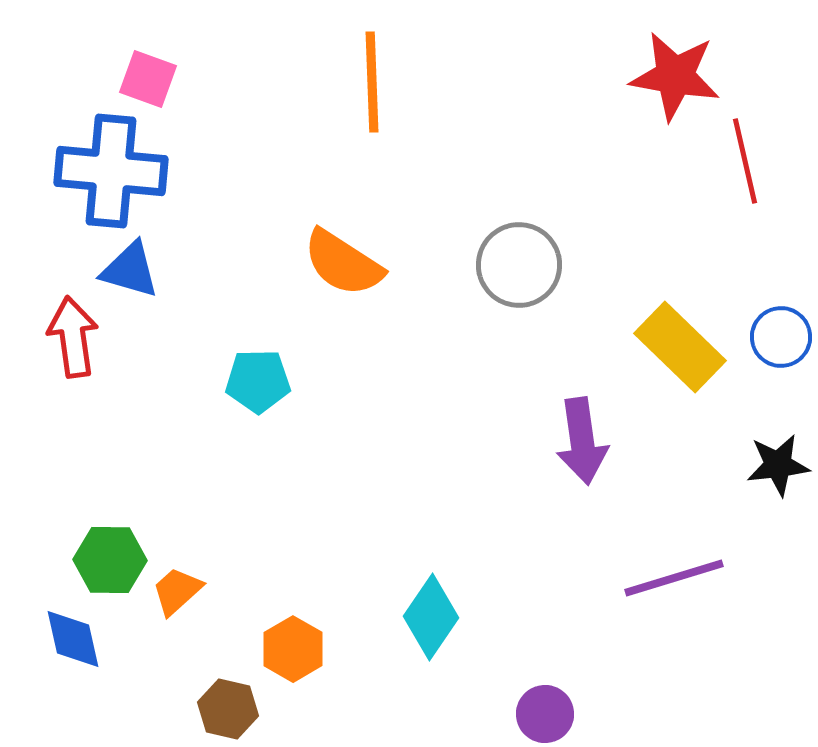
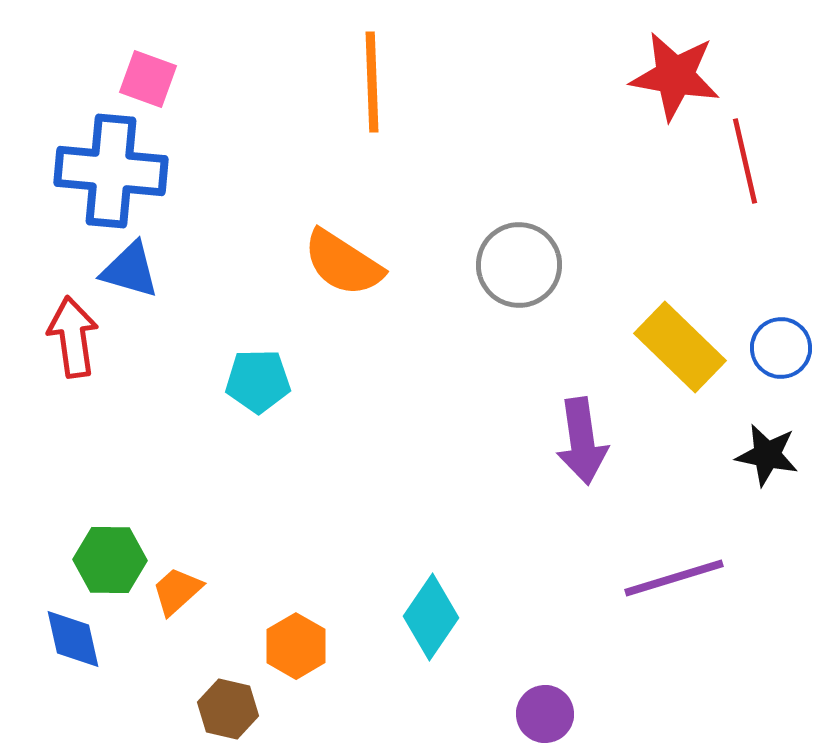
blue circle: moved 11 px down
black star: moved 11 px left, 10 px up; rotated 18 degrees clockwise
orange hexagon: moved 3 px right, 3 px up
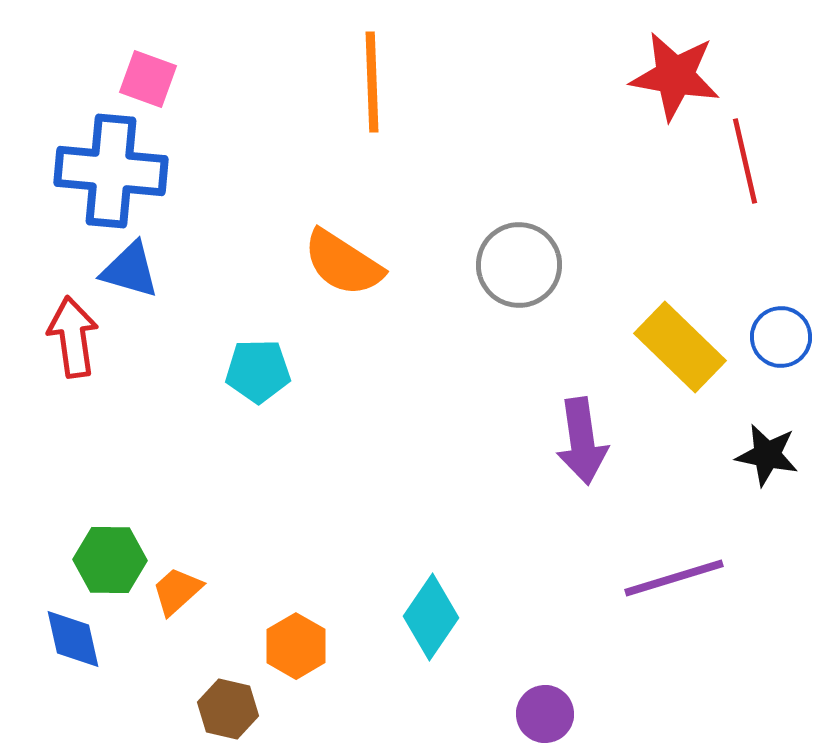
blue circle: moved 11 px up
cyan pentagon: moved 10 px up
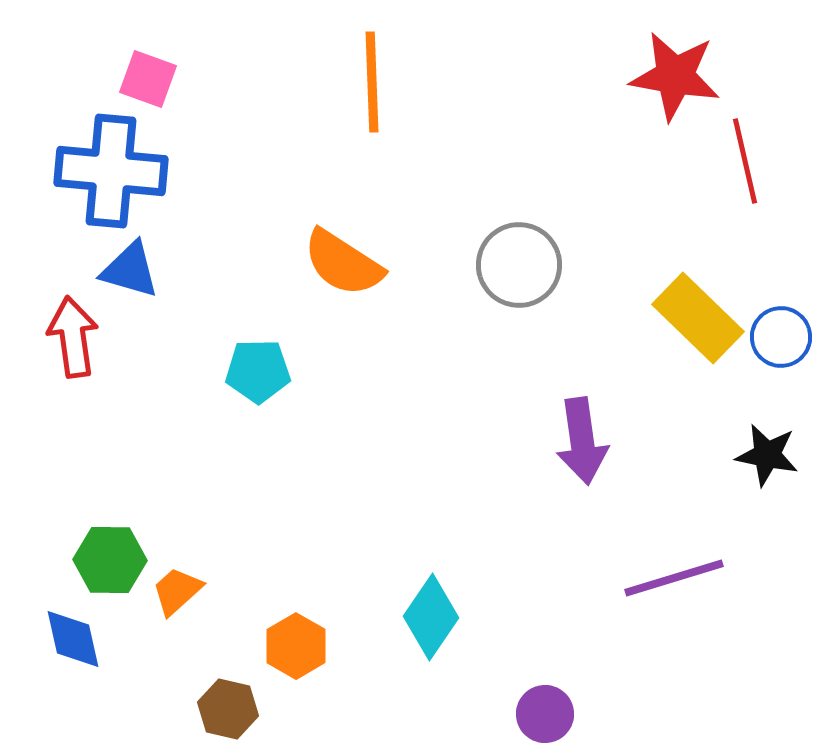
yellow rectangle: moved 18 px right, 29 px up
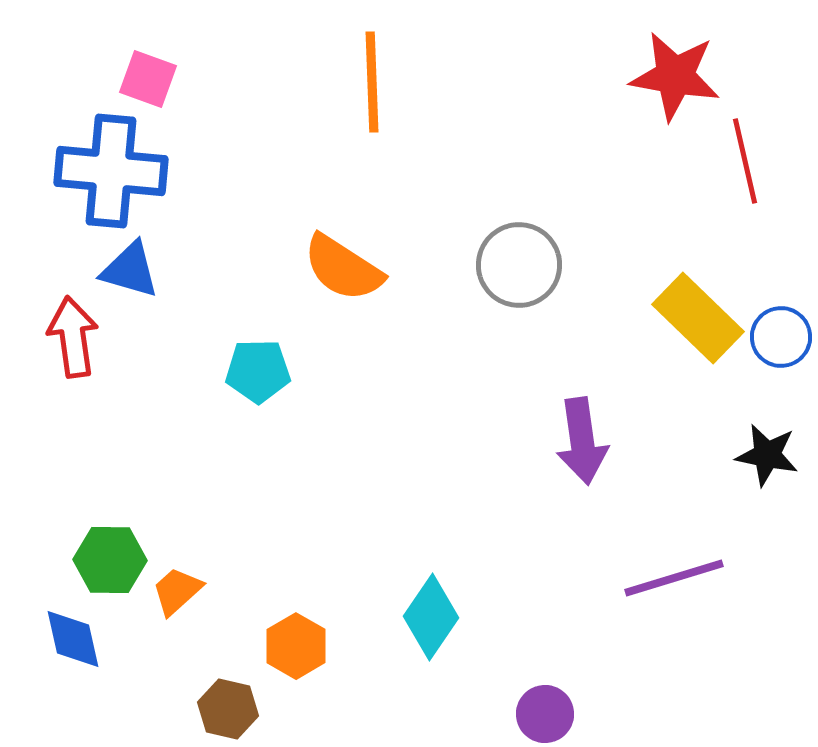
orange semicircle: moved 5 px down
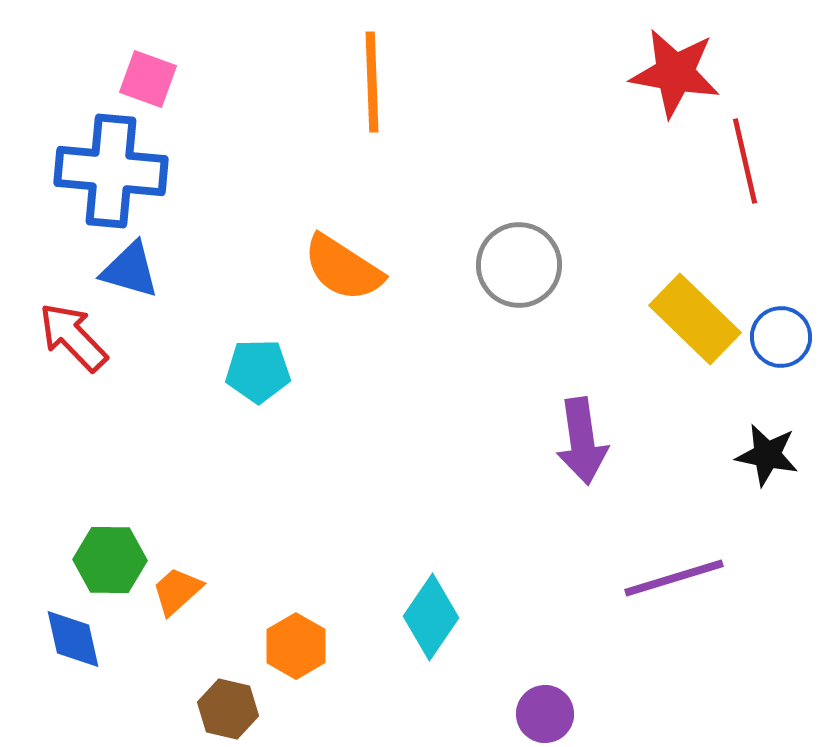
red star: moved 3 px up
yellow rectangle: moved 3 px left, 1 px down
red arrow: rotated 36 degrees counterclockwise
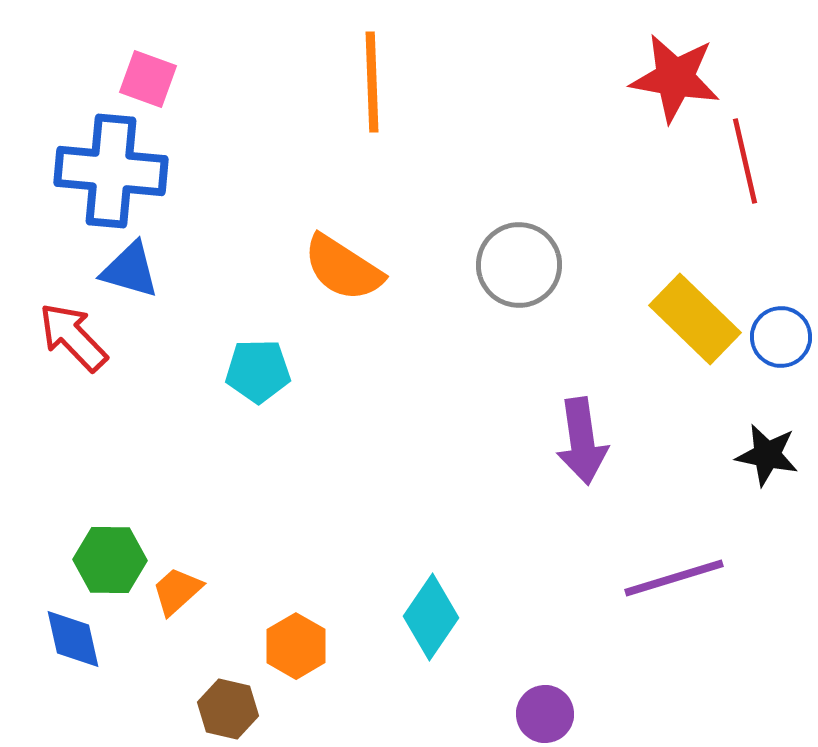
red star: moved 5 px down
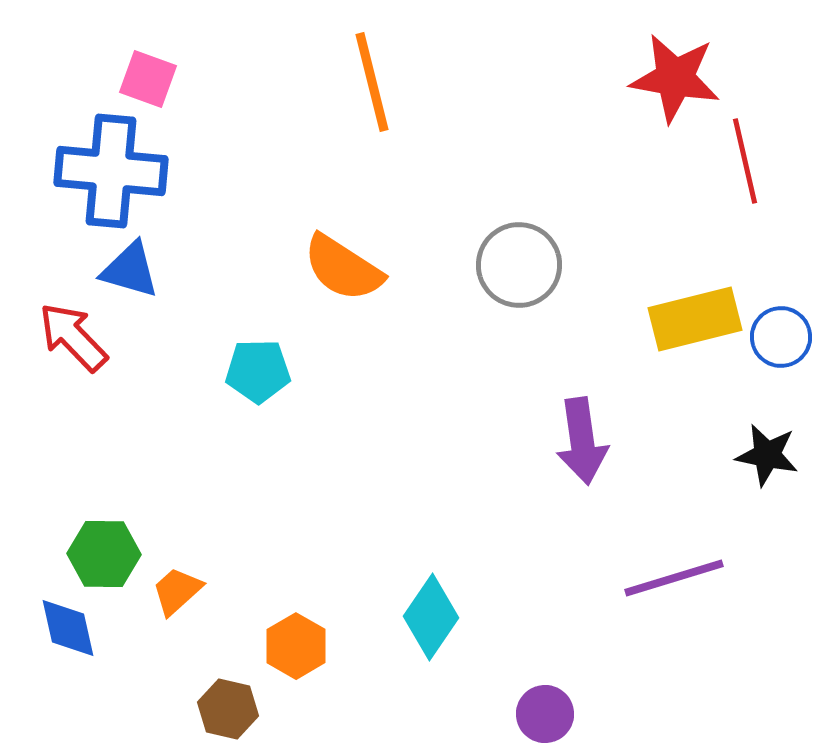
orange line: rotated 12 degrees counterclockwise
yellow rectangle: rotated 58 degrees counterclockwise
green hexagon: moved 6 px left, 6 px up
blue diamond: moved 5 px left, 11 px up
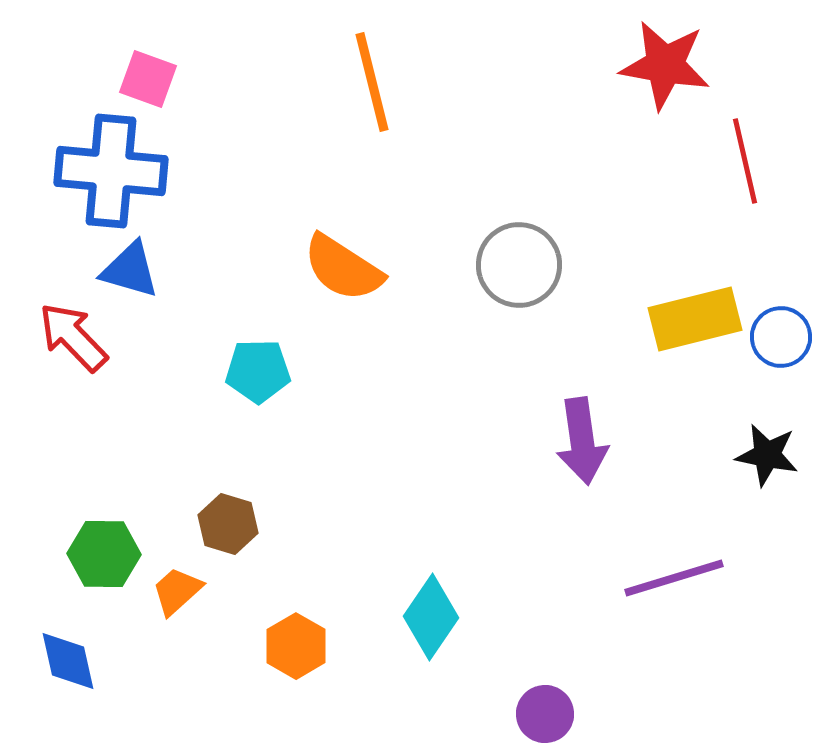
red star: moved 10 px left, 13 px up
blue diamond: moved 33 px down
brown hexagon: moved 185 px up; rotated 4 degrees clockwise
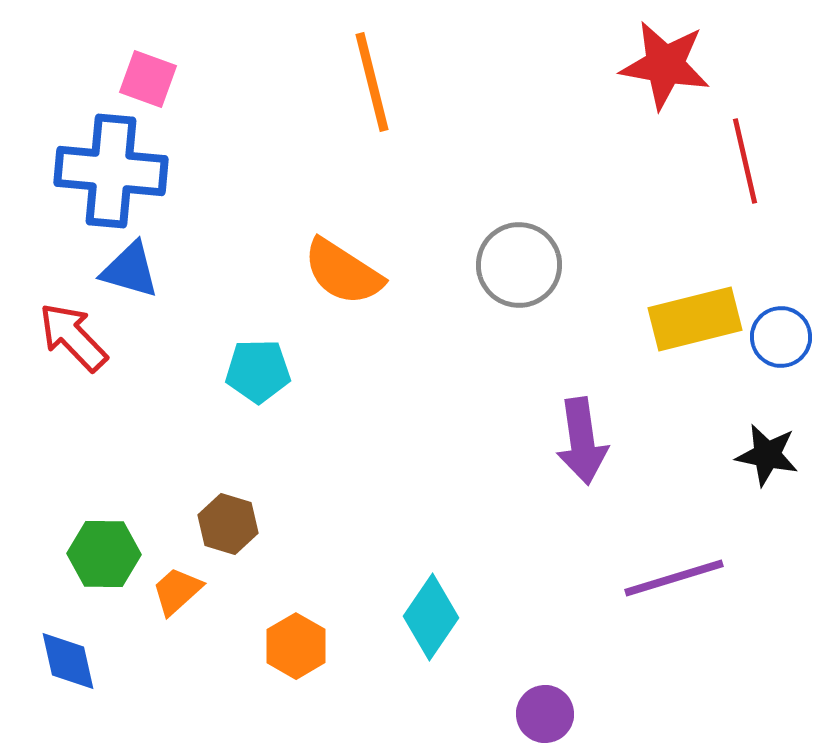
orange semicircle: moved 4 px down
